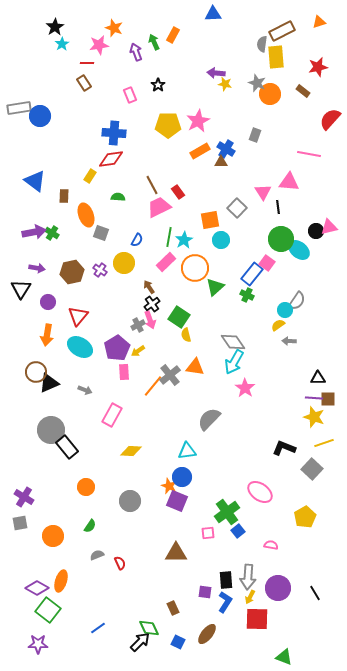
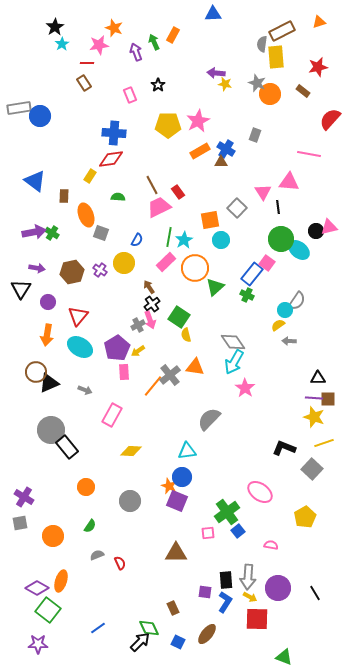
yellow arrow at (250, 597): rotated 88 degrees counterclockwise
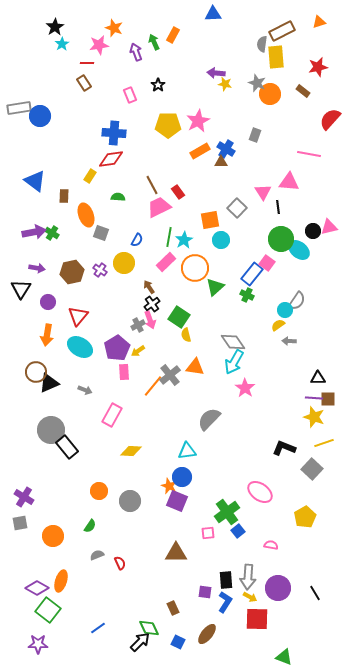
black circle at (316, 231): moved 3 px left
orange circle at (86, 487): moved 13 px right, 4 px down
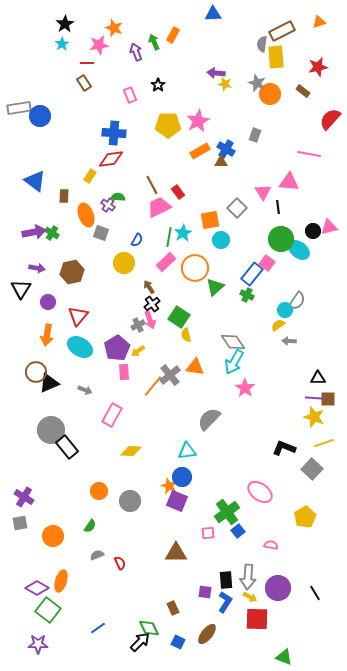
black star at (55, 27): moved 10 px right, 3 px up
cyan star at (184, 240): moved 1 px left, 7 px up
purple cross at (100, 270): moved 8 px right, 65 px up
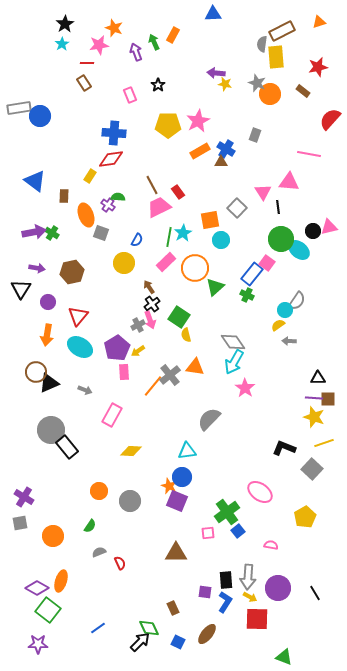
gray semicircle at (97, 555): moved 2 px right, 3 px up
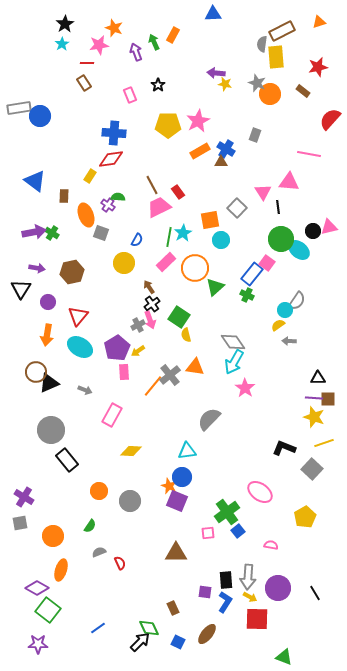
black rectangle at (67, 447): moved 13 px down
orange ellipse at (61, 581): moved 11 px up
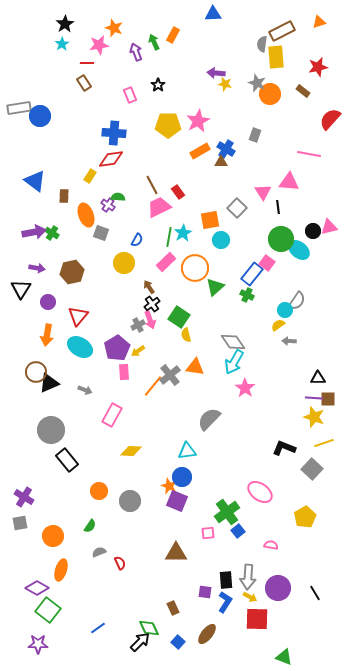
blue square at (178, 642): rotated 16 degrees clockwise
